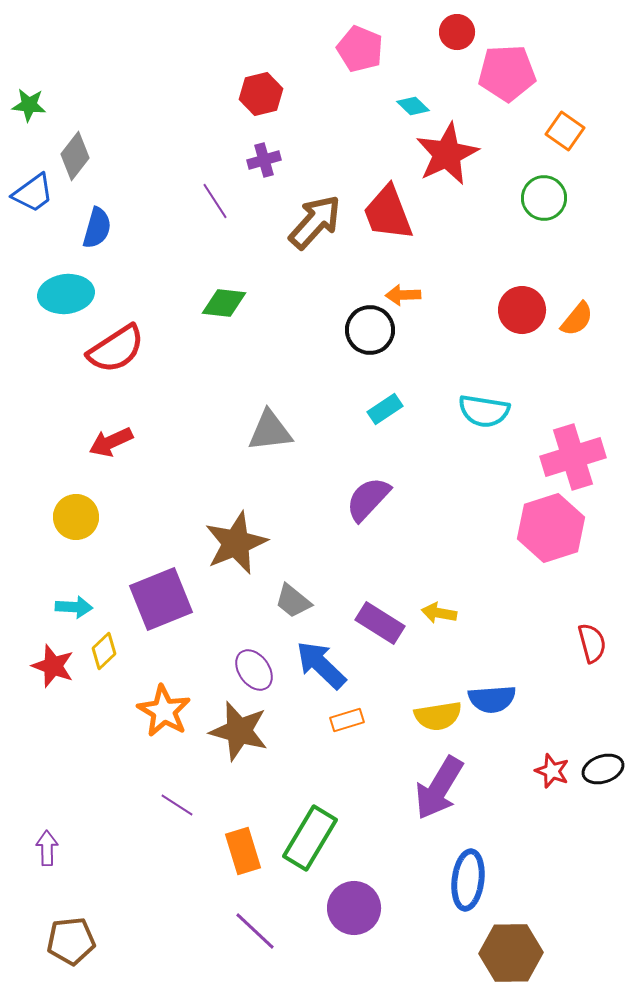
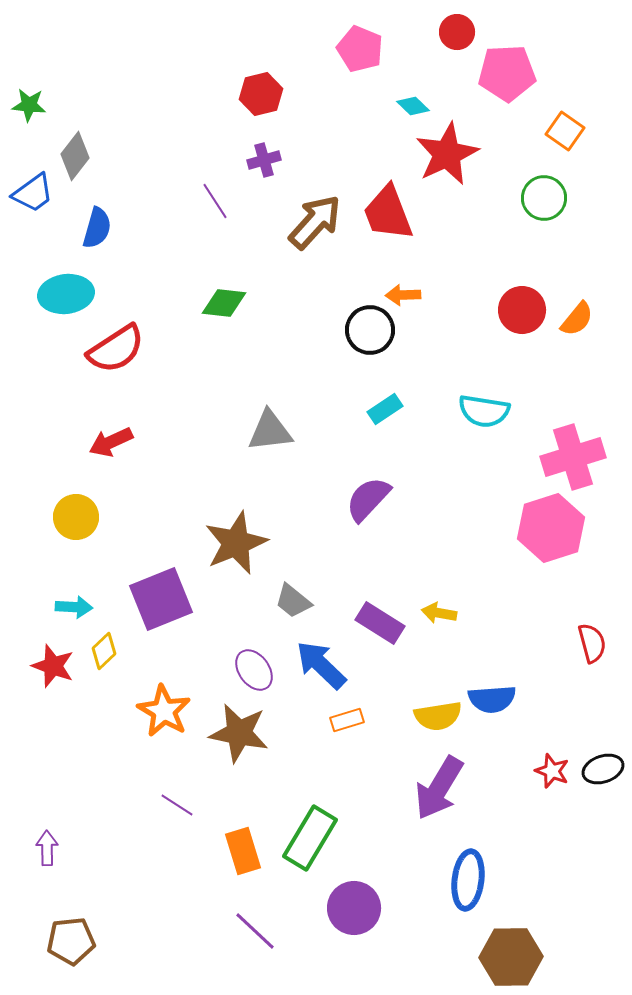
brown star at (239, 731): moved 2 px down; rotated 4 degrees counterclockwise
brown hexagon at (511, 953): moved 4 px down
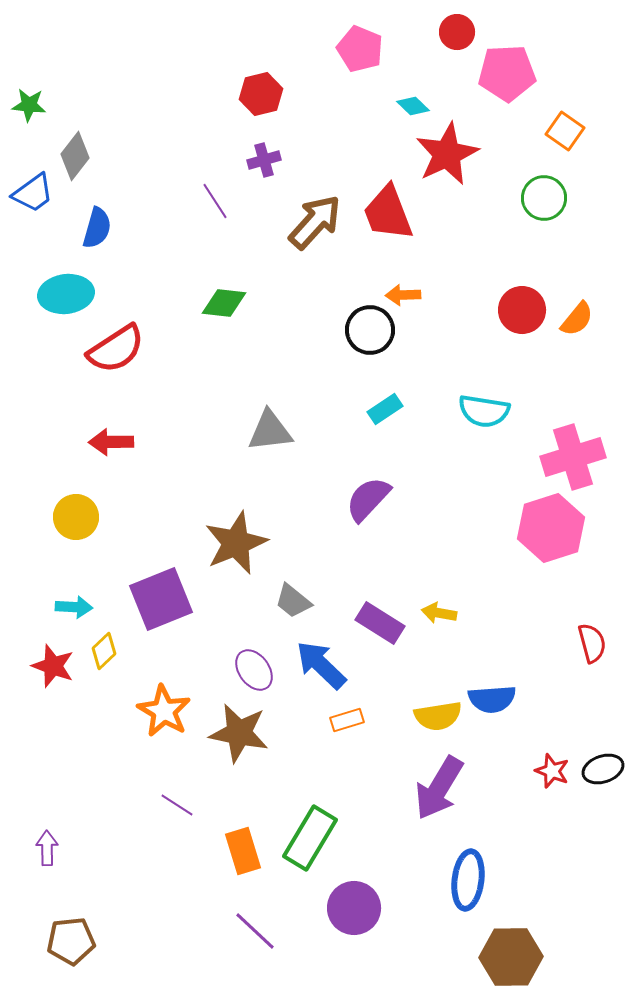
red arrow at (111, 442): rotated 24 degrees clockwise
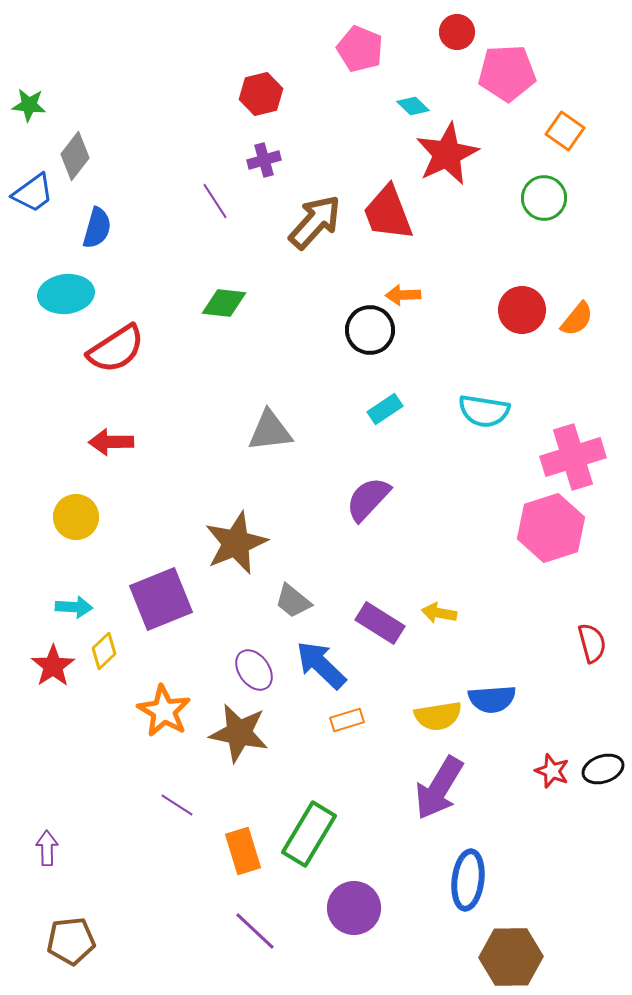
red star at (53, 666): rotated 18 degrees clockwise
green rectangle at (310, 838): moved 1 px left, 4 px up
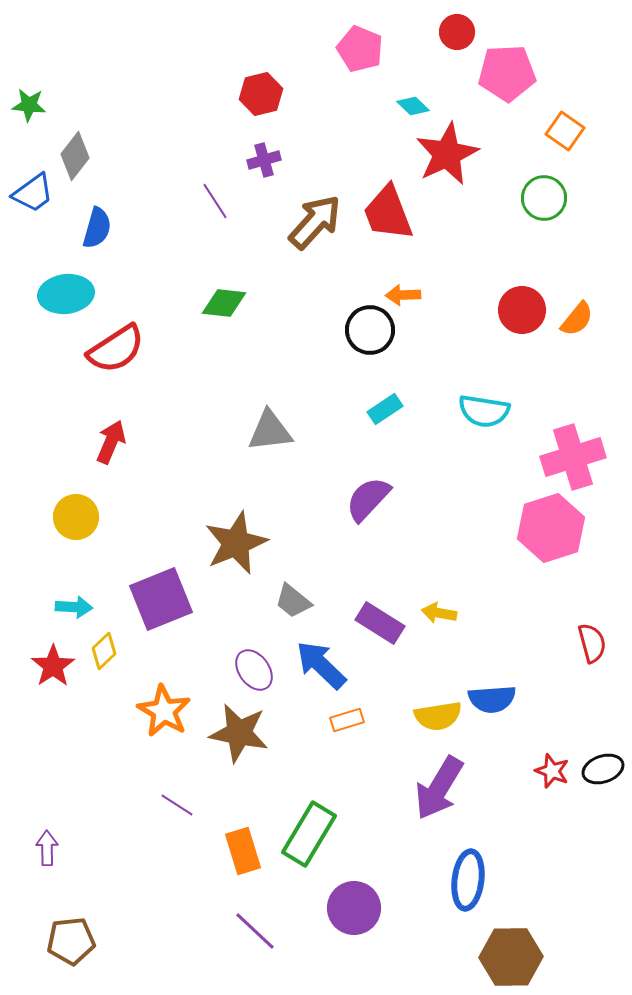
red arrow at (111, 442): rotated 114 degrees clockwise
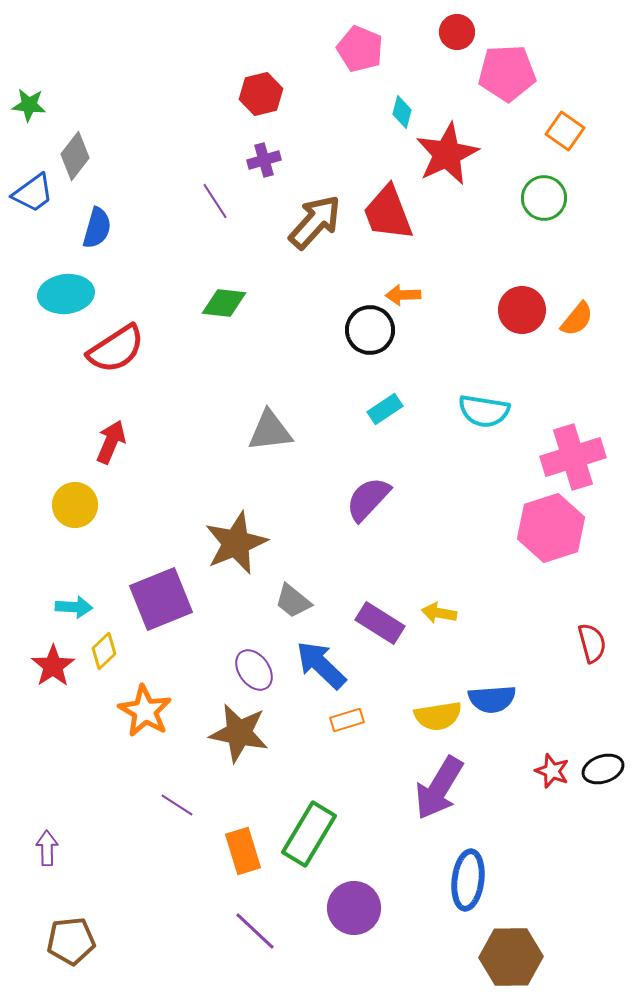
cyan diamond at (413, 106): moved 11 px left, 6 px down; rotated 60 degrees clockwise
yellow circle at (76, 517): moved 1 px left, 12 px up
orange star at (164, 711): moved 19 px left
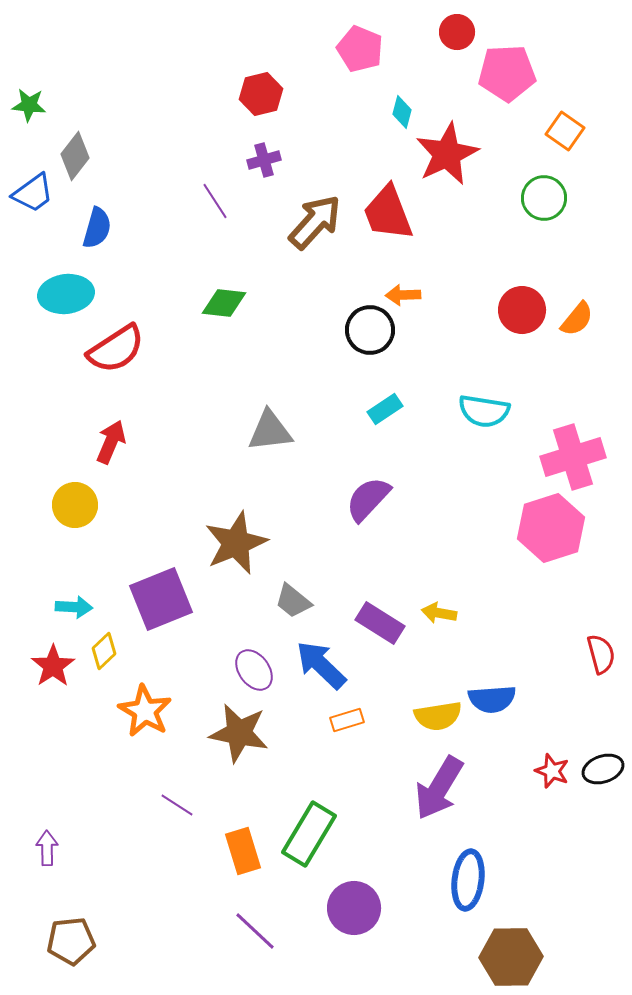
red semicircle at (592, 643): moved 9 px right, 11 px down
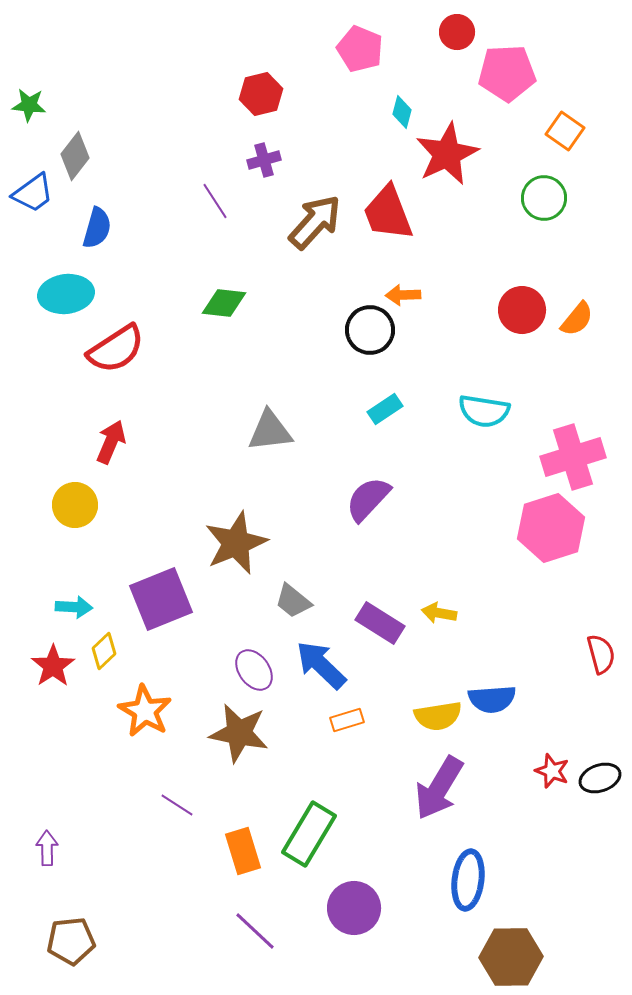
black ellipse at (603, 769): moved 3 px left, 9 px down
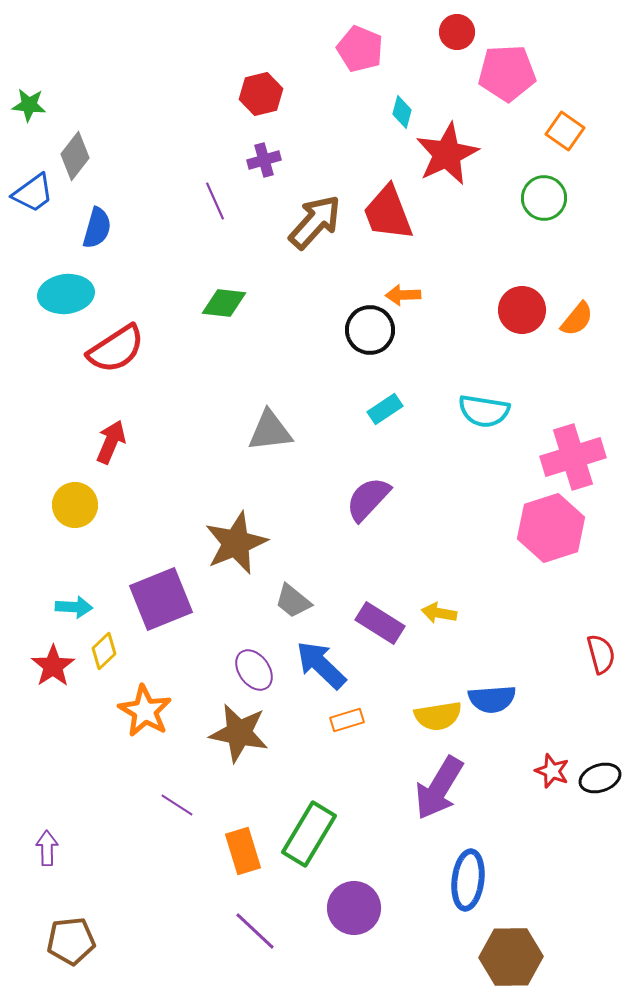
purple line at (215, 201): rotated 9 degrees clockwise
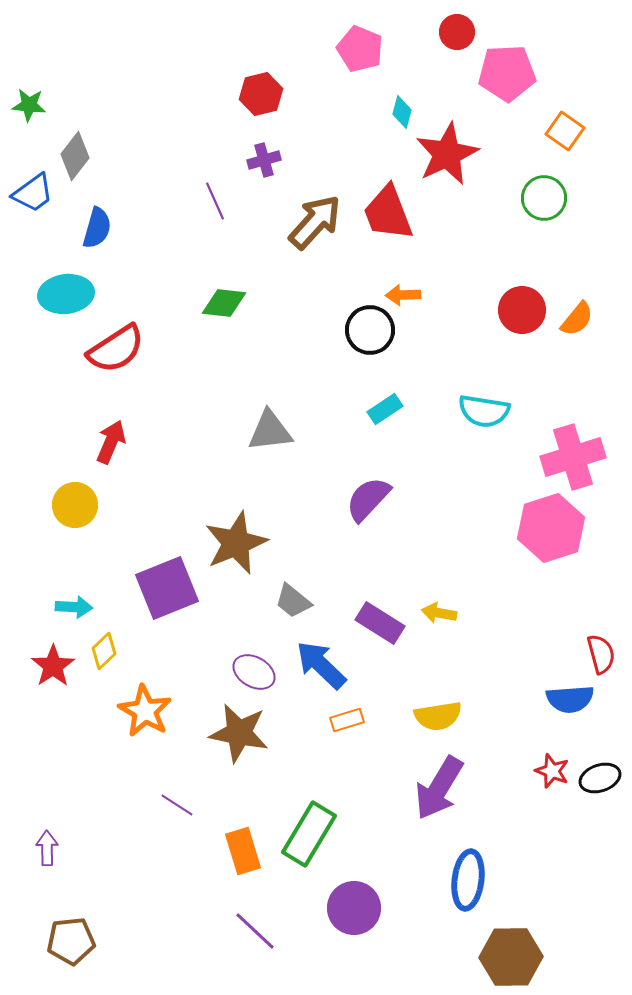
purple square at (161, 599): moved 6 px right, 11 px up
purple ellipse at (254, 670): moved 2 px down; rotated 24 degrees counterclockwise
blue semicircle at (492, 699): moved 78 px right
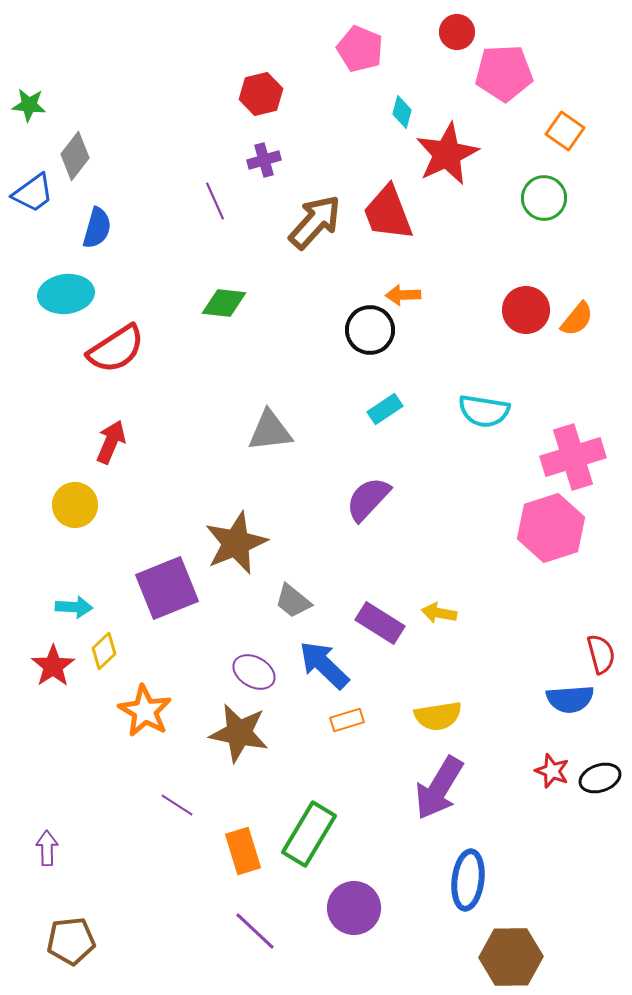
pink pentagon at (507, 73): moved 3 px left
red circle at (522, 310): moved 4 px right
blue arrow at (321, 665): moved 3 px right
